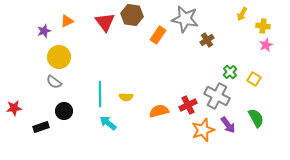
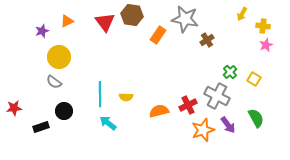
purple star: moved 2 px left
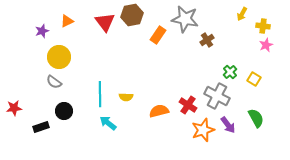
brown hexagon: rotated 20 degrees counterclockwise
red cross: rotated 30 degrees counterclockwise
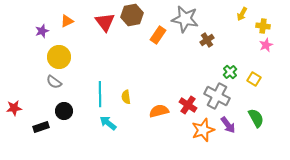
yellow semicircle: rotated 80 degrees clockwise
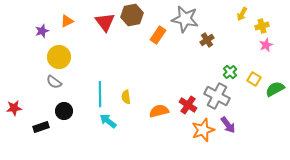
yellow cross: moved 1 px left; rotated 24 degrees counterclockwise
green semicircle: moved 19 px right, 29 px up; rotated 90 degrees counterclockwise
cyan arrow: moved 2 px up
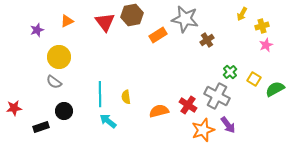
purple star: moved 5 px left, 1 px up
orange rectangle: rotated 24 degrees clockwise
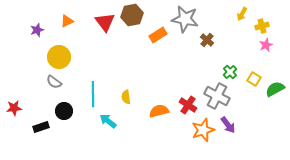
brown cross: rotated 16 degrees counterclockwise
cyan line: moved 7 px left
